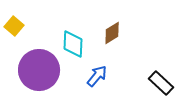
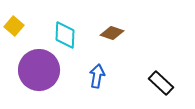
brown diamond: rotated 50 degrees clockwise
cyan diamond: moved 8 px left, 9 px up
blue arrow: rotated 30 degrees counterclockwise
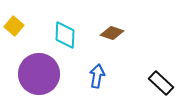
purple circle: moved 4 px down
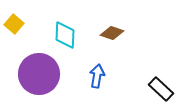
yellow square: moved 2 px up
black rectangle: moved 6 px down
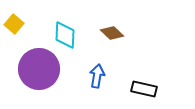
brown diamond: rotated 25 degrees clockwise
purple circle: moved 5 px up
black rectangle: moved 17 px left; rotated 30 degrees counterclockwise
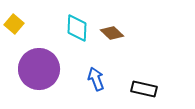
cyan diamond: moved 12 px right, 7 px up
blue arrow: moved 1 px left, 3 px down; rotated 30 degrees counterclockwise
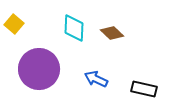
cyan diamond: moved 3 px left
blue arrow: rotated 45 degrees counterclockwise
